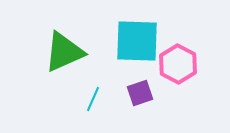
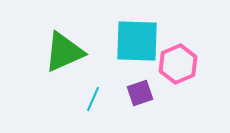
pink hexagon: rotated 9 degrees clockwise
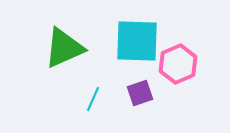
green triangle: moved 4 px up
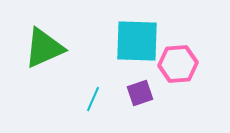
green triangle: moved 20 px left
pink hexagon: rotated 18 degrees clockwise
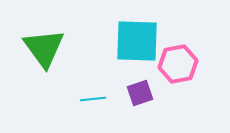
green triangle: rotated 42 degrees counterclockwise
pink hexagon: rotated 6 degrees counterclockwise
cyan line: rotated 60 degrees clockwise
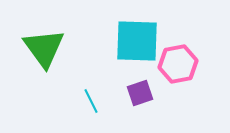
cyan line: moved 2 px left, 2 px down; rotated 70 degrees clockwise
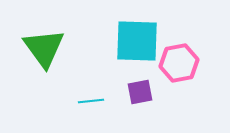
pink hexagon: moved 1 px right, 1 px up
purple square: moved 1 px up; rotated 8 degrees clockwise
cyan line: rotated 70 degrees counterclockwise
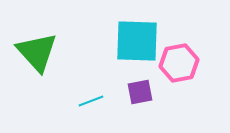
green triangle: moved 7 px left, 4 px down; rotated 6 degrees counterclockwise
cyan line: rotated 15 degrees counterclockwise
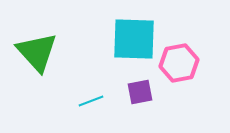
cyan square: moved 3 px left, 2 px up
